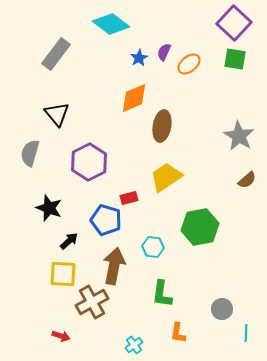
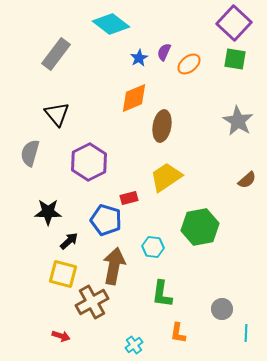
gray star: moved 1 px left, 15 px up
black star: moved 1 px left, 4 px down; rotated 20 degrees counterclockwise
yellow square: rotated 12 degrees clockwise
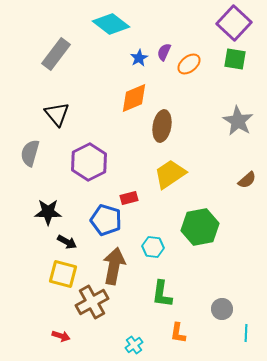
yellow trapezoid: moved 4 px right, 3 px up
black arrow: moved 2 px left, 1 px down; rotated 72 degrees clockwise
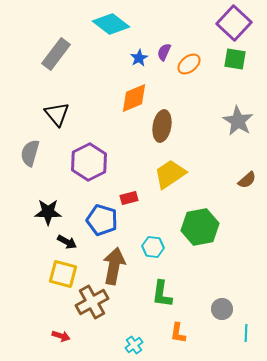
blue pentagon: moved 4 px left
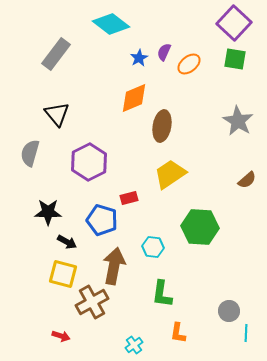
green hexagon: rotated 15 degrees clockwise
gray circle: moved 7 px right, 2 px down
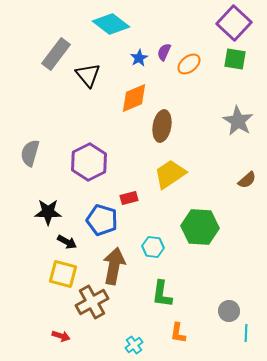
black triangle: moved 31 px right, 39 px up
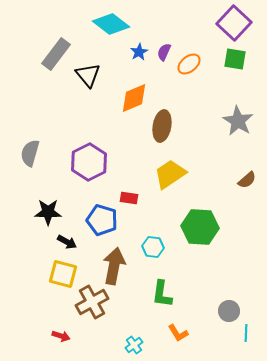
blue star: moved 6 px up
red rectangle: rotated 24 degrees clockwise
orange L-shape: rotated 40 degrees counterclockwise
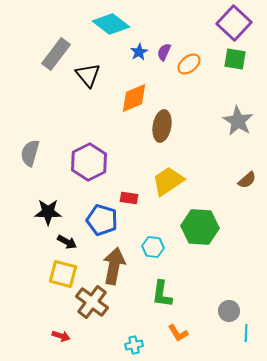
yellow trapezoid: moved 2 px left, 7 px down
brown cross: rotated 24 degrees counterclockwise
cyan cross: rotated 24 degrees clockwise
